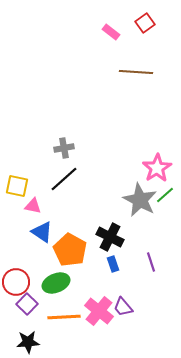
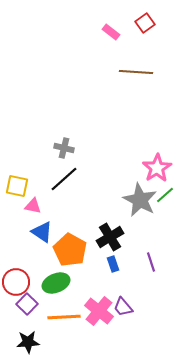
gray cross: rotated 24 degrees clockwise
black cross: rotated 32 degrees clockwise
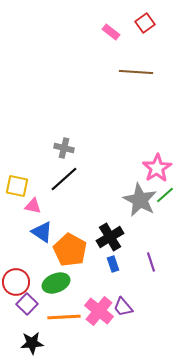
black star: moved 4 px right, 1 px down
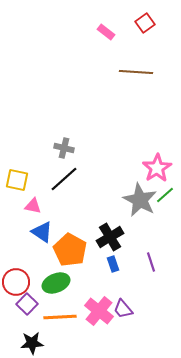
pink rectangle: moved 5 px left
yellow square: moved 6 px up
purple trapezoid: moved 2 px down
orange line: moved 4 px left
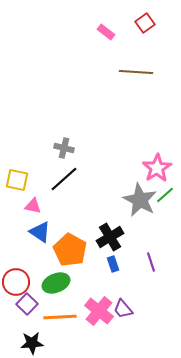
blue triangle: moved 2 px left
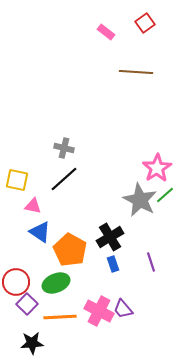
pink cross: rotated 12 degrees counterclockwise
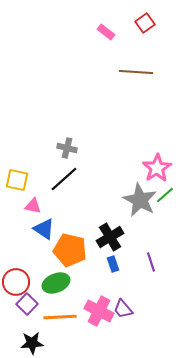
gray cross: moved 3 px right
blue triangle: moved 4 px right, 3 px up
orange pentagon: rotated 16 degrees counterclockwise
